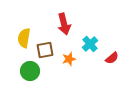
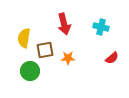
cyan cross: moved 11 px right, 17 px up; rotated 35 degrees counterclockwise
orange star: moved 1 px left, 1 px up; rotated 16 degrees clockwise
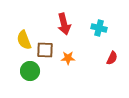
cyan cross: moved 2 px left, 1 px down
yellow semicircle: moved 2 px down; rotated 30 degrees counterclockwise
brown square: rotated 12 degrees clockwise
red semicircle: rotated 24 degrees counterclockwise
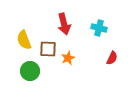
brown square: moved 3 px right, 1 px up
orange star: rotated 24 degrees counterclockwise
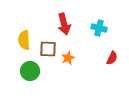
yellow semicircle: rotated 18 degrees clockwise
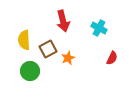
red arrow: moved 1 px left, 3 px up
cyan cross: rotated 14 degrees clockwise
brown square: rotated 30 degrees counterclockwise
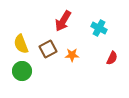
red arrow: rotated 45 degrees clockwise
yellow semicircle: moved 3 px left, 4 px down; rotated 18 degrees counterclockwise
orange star: moved 4 px right, 3 px up; rotated 24 degrees clockwise
green circle: moved 8 px left
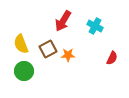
cyan cross: moved 4 px left, 2 px up
orange star: moved 4 px left
green circle: moved 2 px right
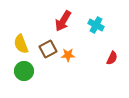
cyan cross: moved 1 px right, 1 px up
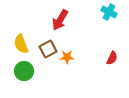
red arrow: moved 3 px left, 1 px up
cyan cross: moved 13 px right, 13 px up
orange star: moved 1 px left, 2 px down
